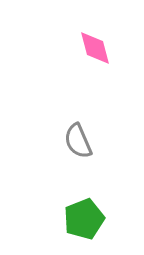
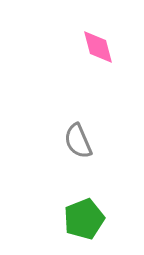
pink diamond: moved 3 px right, 1 px up
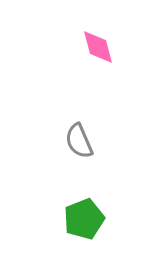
gray semicircle: moved 1 px right
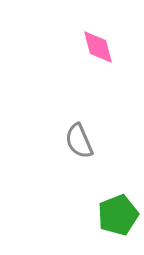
green pentagon: moved 34 px right, 4 px up
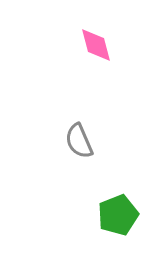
pink diamond: moved 2 px left, 2 px up
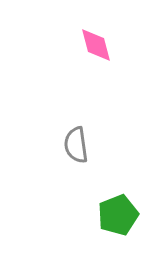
gray semicircle: moved 3 px left, 4 px down; rotated 15 degrees clockwise
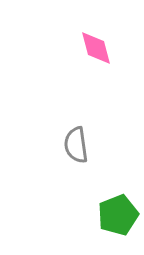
pink diamond: moved 3 px down
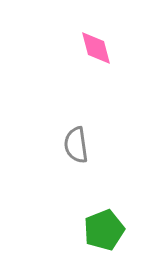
green pentagon: moved 14 px left, 15 px down
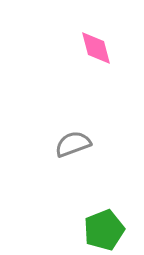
gray semicircle: moved 3 px left, 1 px up; rotated 78 degrees clockwise
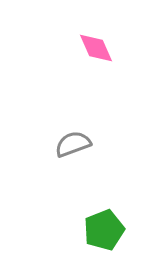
pink diamond: rotated 9 degrees counterclockwise
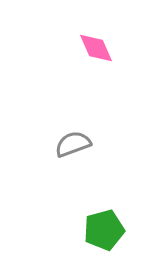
green pentagon: rotated 6 degrees clockwise
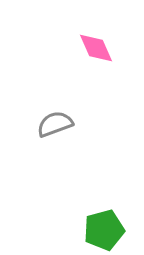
gray semicircle: moved 18 px left, 20 px up
